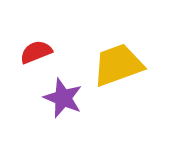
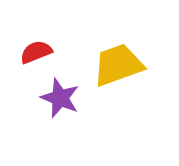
purple star: moved 3 px left
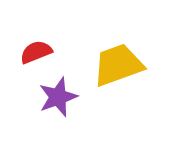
purple star: moved 2 px left, 1 px up; rotated 30 degrees clockwise
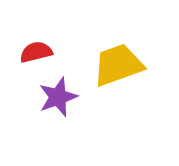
red semicircle: rotated 8 degrees clockwise
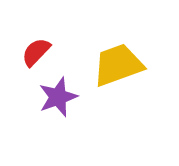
red semicircle: rotated 32 degrees counterclockwise
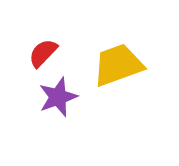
red semicircle: moved 7 px right, 1 px down
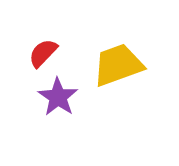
purple star: rotated 18 degrees counterclockwise
